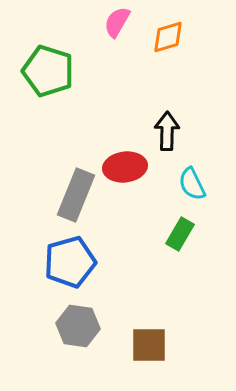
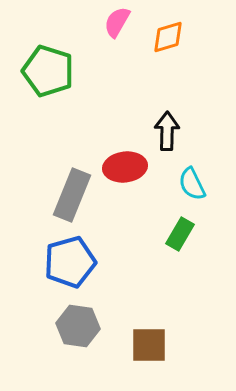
gray rectangle: moved 4 px left
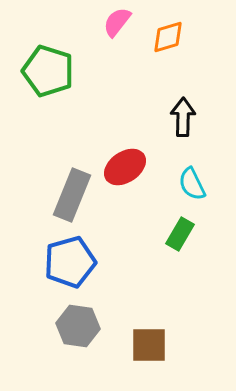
pink semicircle: rotated 8 degrees clockwise
black arrow: moved 16 px right, 14 px up
red ellipse: rotated 27 degrees counterclockwise
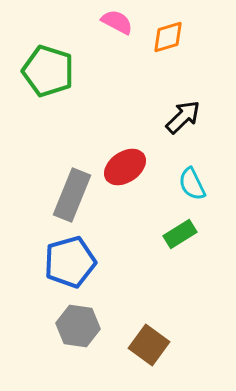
pink semicircle: rotated 80 degrees clockwise
black arrow: rotated 45 degrees clockwise
green rectangle: rotated 28 degrees clockwise
brown square: rotated 36 degrees clockwise
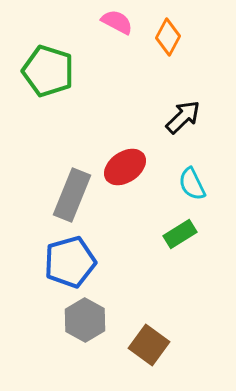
orange diamond: rotated 45 degrees counterclockwise
gray hexagon: moved 7 px right, 6 px up; rotated 21 degrees clockwise
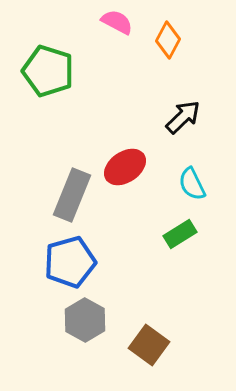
orange diamond: moved 3 px down
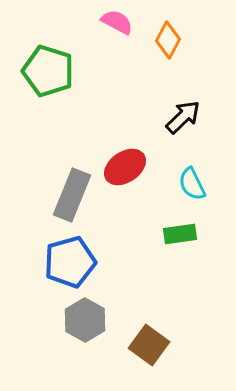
green rectangle: rotated 24 degrees clockwise
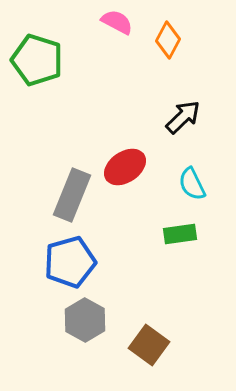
green pentagon: moved 11 px left, 11 px up
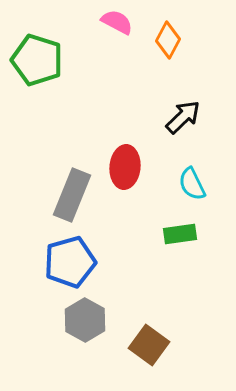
red ellipse: rotated 51 degrees counterclockwise
